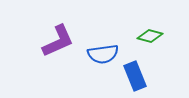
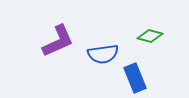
blue rectangle: moved 2 px down
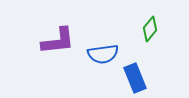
green diamond: moved 7 px up; rotated 65 degrees counterclockwise
purple L-shape: rotated 18 degrees clockwise
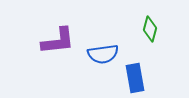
green diamond: rotated 25 degrees counterclockwise
blue rectangle: rotated 12 degrees clockwise
